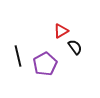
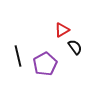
red triangle: moved 1 px right, 1 px up
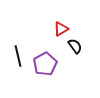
red triangle: moved 1 px left, 1 px up
black semicircle: moved 1 px up
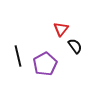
red triangle: rotated 21 degrees counterclockwise
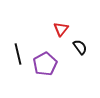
black semicircle: moved 5 px right, 1 px down
black line: moved 2 px up
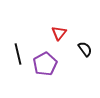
red triangle: moved 2 px left, 4 px down
black semicircle: moved 5 px right, 2 px down
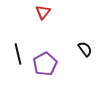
red triangle: moved 16 px left, 21 px up
